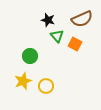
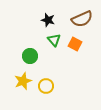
green triangle: moved 3 px left, 4 px down
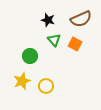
brown semicircle: moved 1 px left
yellow star: moved 1 px left
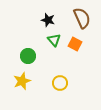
brown semicircle: moved 1 px right, 1 px up; rotated 90 degrees counterclockwise
green circle: moved 2 px left
yellow circle: moved 14 px right, 3 px up
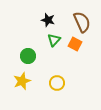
brown semicircle: moved 4 px down
green triangle: rotated 24 degrees clockwise
yellow circle: moved 3 px left
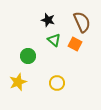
green triangle: rotated 32 degrees counterclockwise
yellow star: moved 4 px left, 1 px down
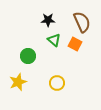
black star: rotated 16 degrees counterclockwise
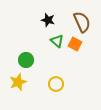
black star: rotated 16 degrees clockwise
green triangle: moved 3 px right, 1 px down
green circle: moved 2 px left, 4 px down
yellow circle: moved 1 px left, 1 px down
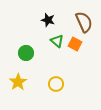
brown semicircle: moved 2 px right
green circle: moved 7 px up
yellow star: rotated 12 degrees counterclockwise
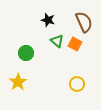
yellow circle: moved 21 px right
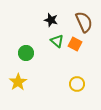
black star: moved 3 px right
